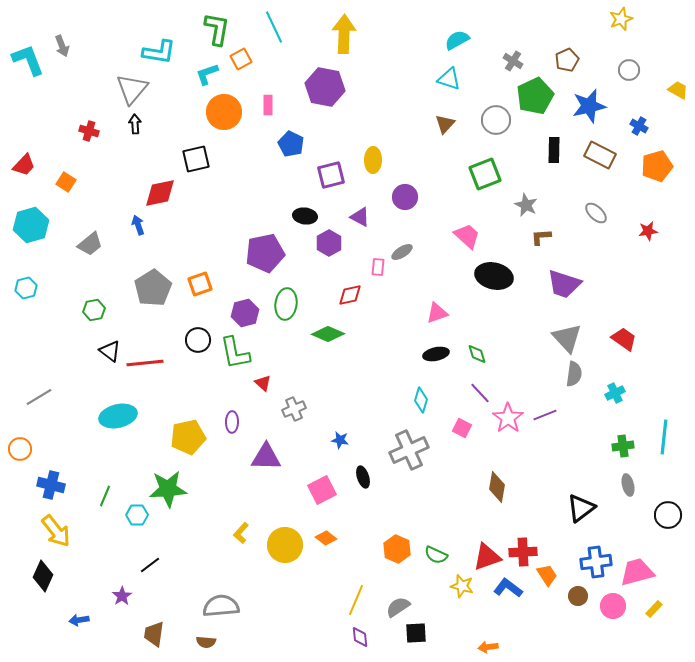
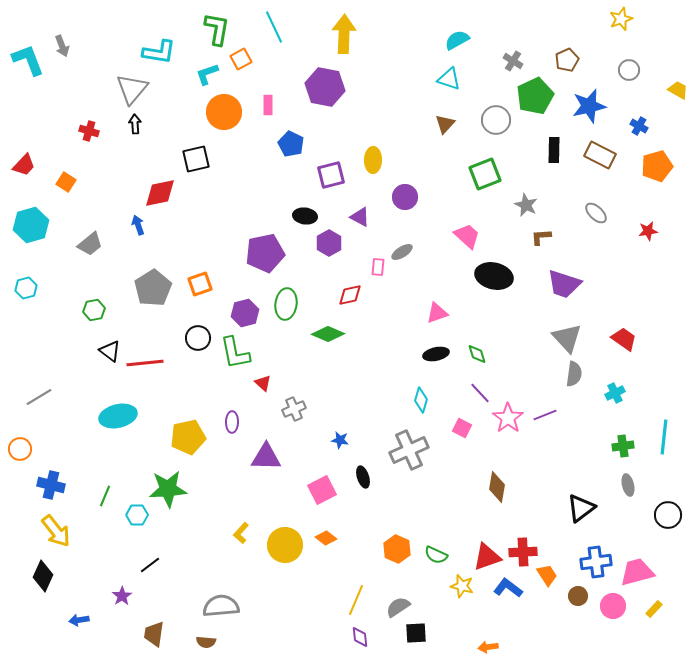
black circle at (198, 340): moved 2 px up
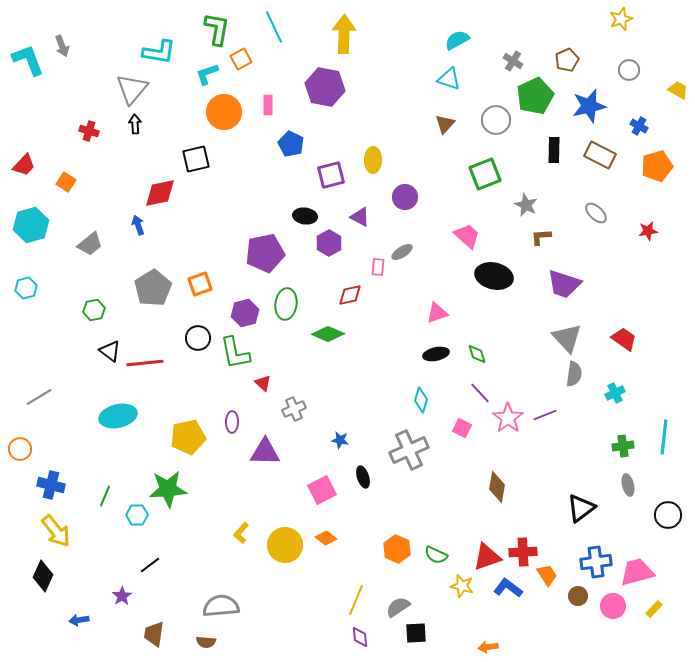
purple triangle at (266, 457): moved 1 px left, 5 px up
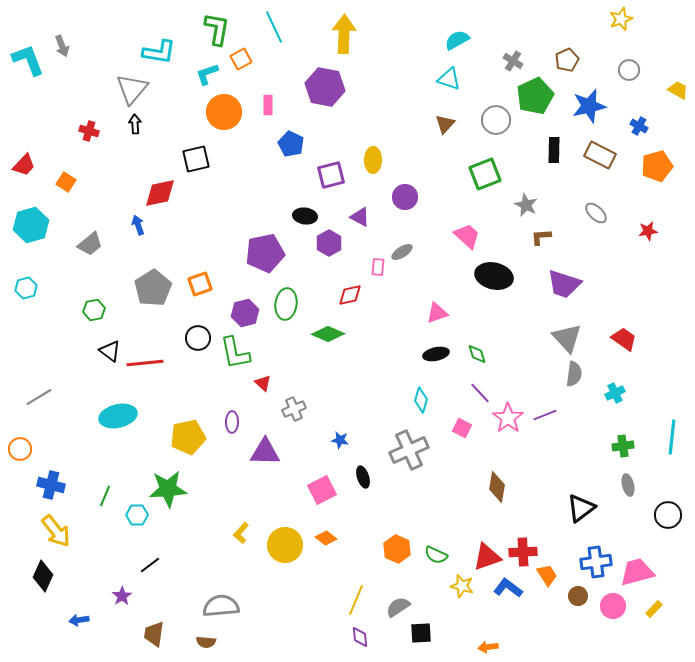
cyan line at (664, 437): moved 8 px right
black square at (416, 633): moved 5 px right
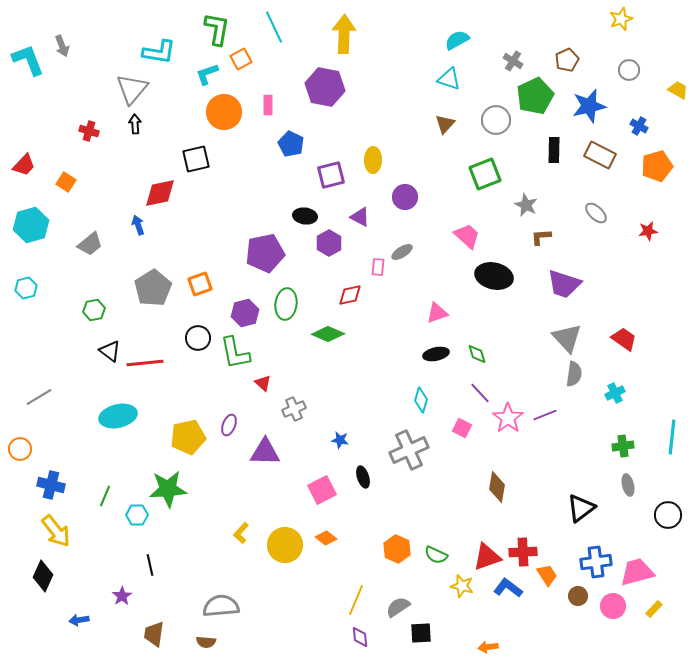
purple ellipse at (232, 422): moved 3 px left, 3 px down; rotated 20 degrees clockwise
black line at (150, 565): rotated 65 degrees counterclockwise
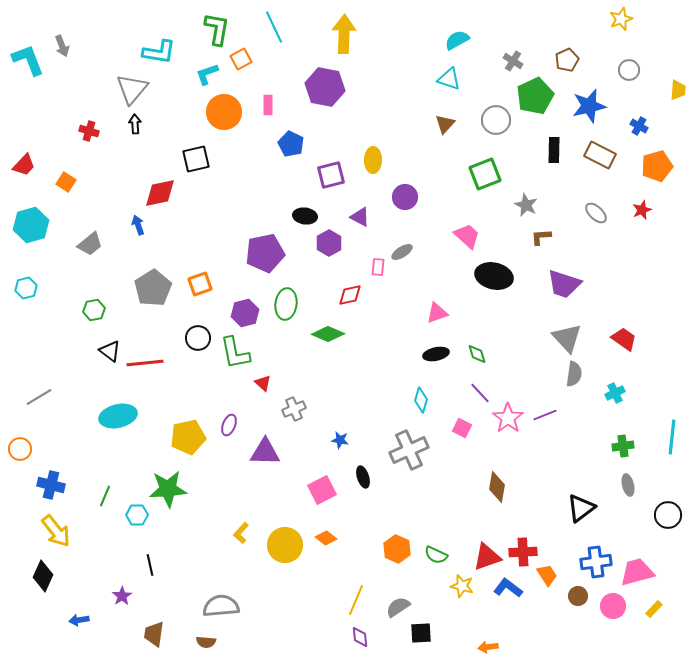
yellow trapezoid at (678, 90): rotated 65 degrees clockwise
red star at (648, 231): moved 6 px left, 21 px up; rotated 12 degrees counterclockwise
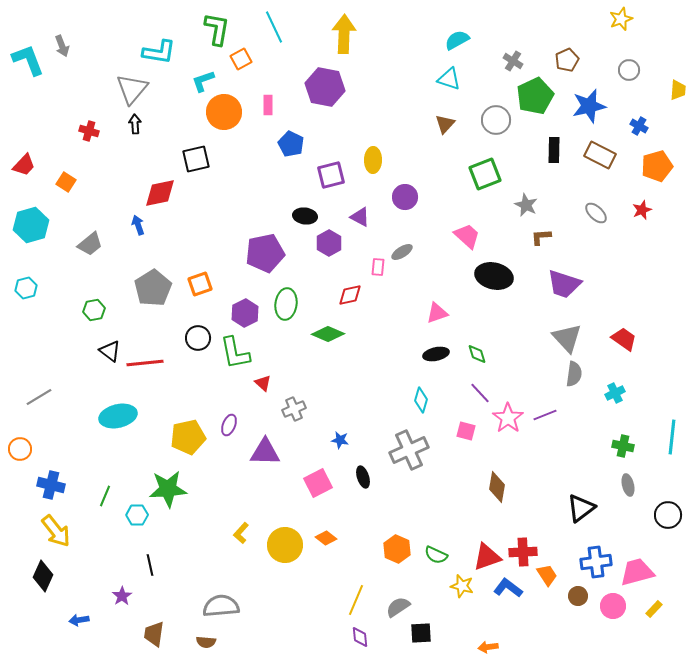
cyan L-shape at (207, 74): moved 4 px left, 7 px down
purple hexagon at (245, 313): rotated 12 degrees counterclockwise
pink square at (462, 428): moved 4 px right, 3 px down; rotated 12 degrees counterclockwise
green cross at (623, 446): rotated 20 degrees clockwise
pink square at (322, 490): moved 4 px left, 7 px up
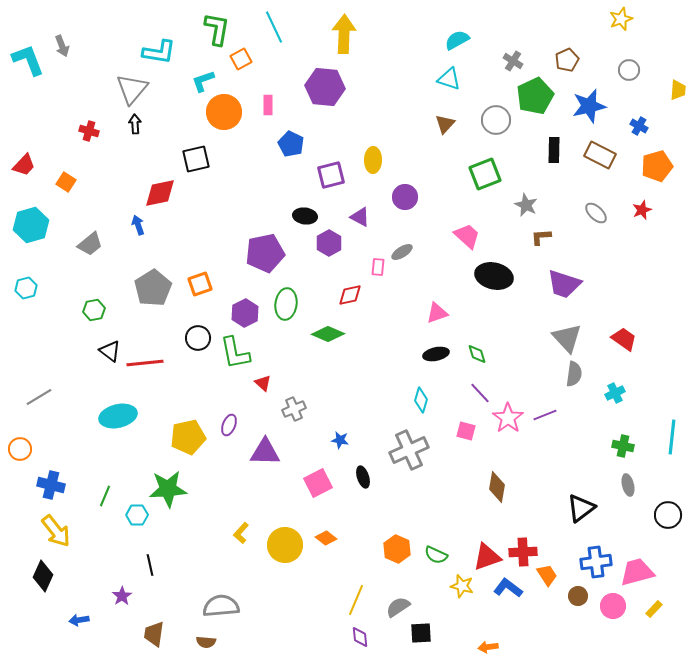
purple hexagon at (325, 87): rotated 6 degrees counterclockwise
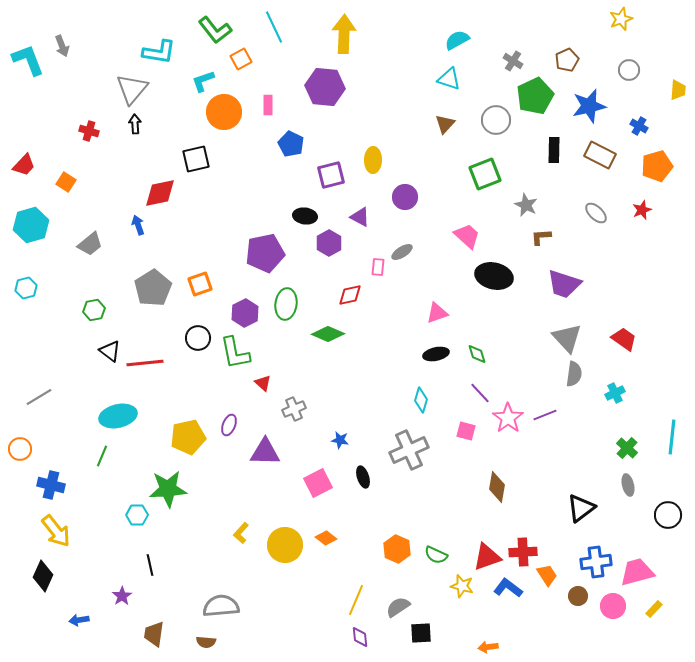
green L-shape at (217, 29): moved 2 px left, 1 px down; rotated 132 degrees clockwise
green cross at (623, 446): moved 4 px right, 2 px down; rotated 30 degrees clockwise
green line at (105, 496): moved 3 px left, 40 px up
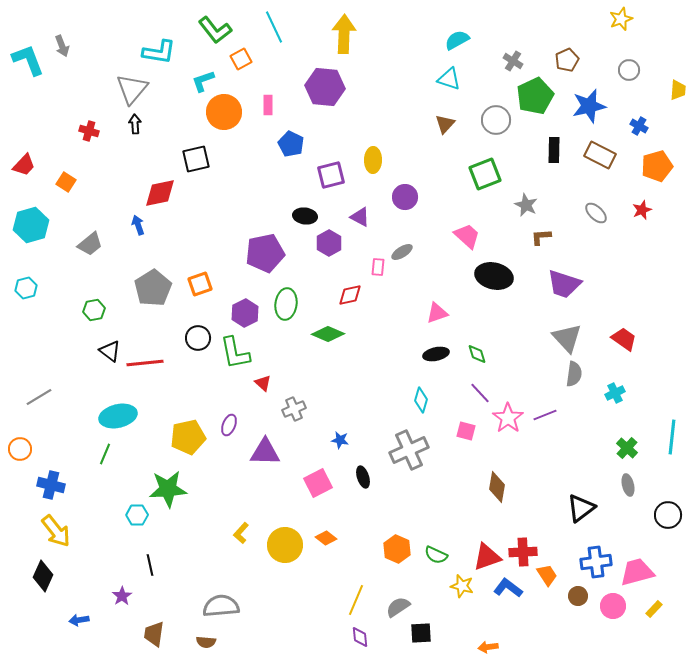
green line at (102, 456): moved 3 px right, 2 px up
